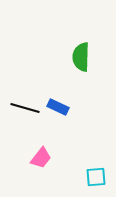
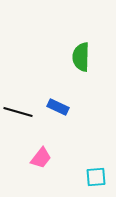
black line: moved 7 px left, 4 px down
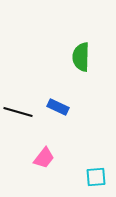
pink trapezoid: moved 3 px right
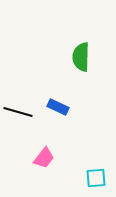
cyan square: moved 1 px down
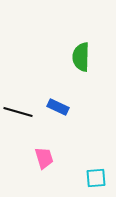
pink trapezoid: rotated 55 degrees counterclockwise
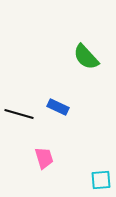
green semicircle: moved 5 px right; rotated 44 degrees counterclockwise
black line: moved 1 px right, 2 px down
cyan square: moved 5 px right, 2 px down
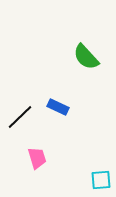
black line: moved 1 px right, 3 px down; rotated 60 degrees counterclockwise
pink trapezoid: moved 7 px left
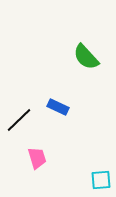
black line: moved 1 px left, 3 px down
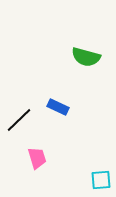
green semicircle: rotated 32 degrees counterclockwise
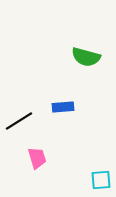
blue rectangle: moved 5 px right; rotated 30 degrees counterclockwise
black line: moved 1 px down; rotated 12 degrees clockwise
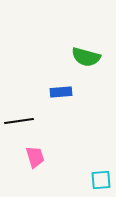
blue rectangle: moved 2 px left, 15 px up
black line: rotated 24 degrees clockwise
pink trapezoid: moved 2 px left, 1 px up
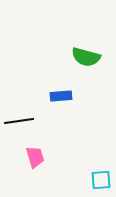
blue rectangle: moved 4 px down
